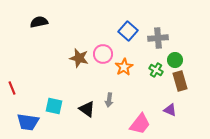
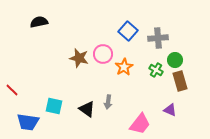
red line: moved 2 px down; rotated 24 degrees counterclockwise
gray arrow: moved 1 px left, 2 px down
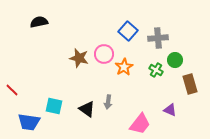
pink circle: moved 1 px right
brown rectangle: moved 10 px right, 3 px down
blue trapezoid: moved 1 px right
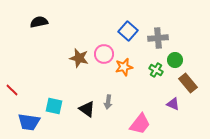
orange star: rotated 18 degrees clockwise
brown rectangle: moved 2 px left, 1 px up; rotated 24 degrees counterclockwise
purple triangle: moved 3 px right, 6 px up
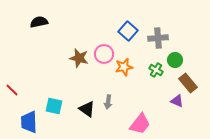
purple triangle: moved 4 px right, 3 px up
blue trapezoid: rotated 80 degrees clockwise
